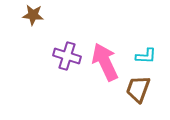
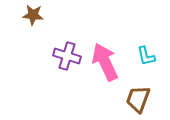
cyan L-shape: rotated 75 degrees clockwise
brown trapezoid: moved 10 px down
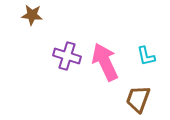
brown star: moved 1 px left
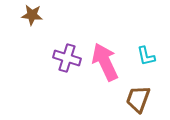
purple cross: moved 2 px down
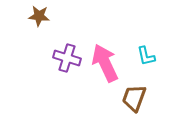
brown star: moved 7 px right, 1 px down
pink arrow: moved 1 px down
brown trapezoid: moved 4 px left, 1 px up
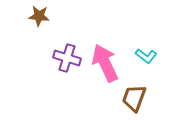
cyan L-shape: rotated 40 degrees counterclockwise
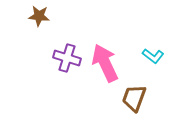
cyan L-shape: moved 7 px right
